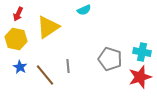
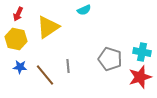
blue star: rotated 24 degrees counterclockwise
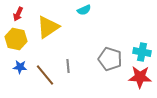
red star: rotated 20 degrees clockwise
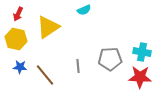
gray pentagon: rotated 20 degrees counterclockwise
gray line: moved 10 px right
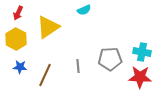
red arrow: moved 1 px up
yellow hexagon: rotated 15 degrees clockwise
brown line: rotated 65 degrees clockwise
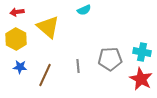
red arrow: moved 1 px left, 1 px up; rotated 56 degrees clockwise
yellow triangle: rotated 45 degrees counterclockwise
red star: moved 1 px right, 2 px down; rotated 25 degrees clockwise
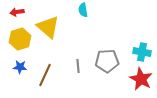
cyan semicircle: moved 1 px left; rotated 104 degrees clockwise
yellow hexagon: moved 4 px right; rotated 15 degrees clockwise
gray pentagon: moved 3 px left, 2 px down
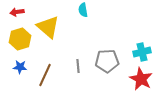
cyan cross: rotated 24 degrees counterclockwise
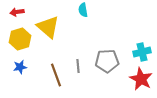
blue star: rotated 16 degrees counterclockwise
brown line: moved 11 px right; rotated 45 degrees counterclockwise
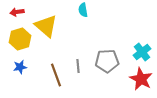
yellow triangle: moved 2 px left, 1 px up
cyan cross: rotated 24 degrees counterclockwise
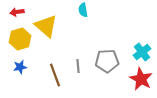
brown line: moved 1 px left
